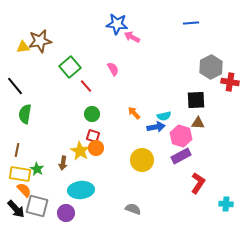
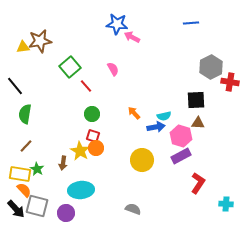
brown line: moved 9 px right, 4 px up; rotated 32 degrees clockwise
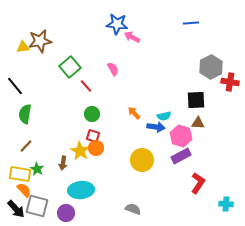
blue arrow: rotated 18 degrees clockwise
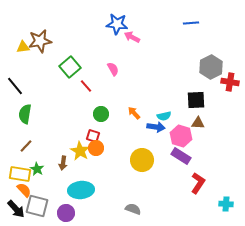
green circle: moved 9 px right
purple rectangle: rotated 60 degrees clockwise
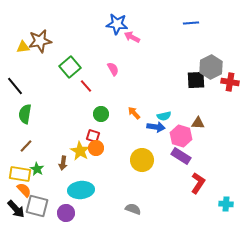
black square: moved 20 px up
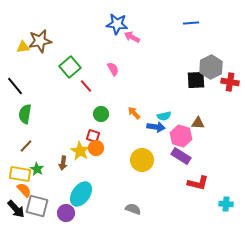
red L-shape: rotated 70 degrees clockwise
cyan ellipse: moved 4 px down; rotated 50 degrees counterclockwise
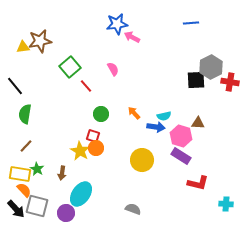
blue star: rotated 15 degrees counterclockwise
brown arrow: moved 1 px left, 10 px down
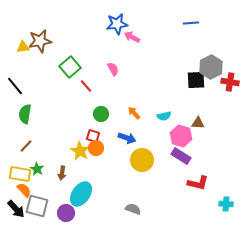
blue arrow: moved 29 px left, 11 px down; rotated 12 degrees clockwise
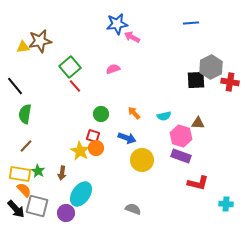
pink semicircle: rotated 80 degrees counterclockwise
red line: moved 11 px left
purple rectangle: rotated 12 degrees counterclockwise
green star: moved 1 px right, 2 px down
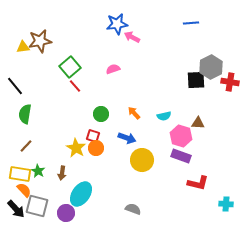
yellow star: moved 4 px left, 3 px up
